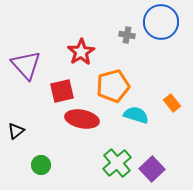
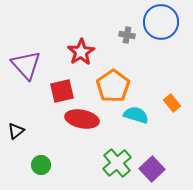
orange pentagon: rotated 20 degrees counterclockwise
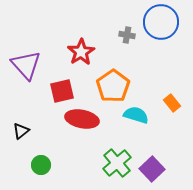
black triangle: moved 5 px right
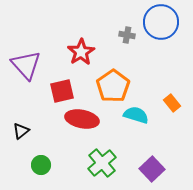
green cross: moved 15 px left
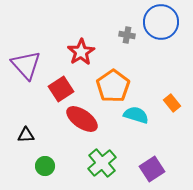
red square: moved 1 px left, 2 px up; rotated 20 degrees counterclockwise
red ellipse: rotated 24 degrees clockwise
black triangle: moved 5 px right, 4 px down; rotated 36 degrees clockwise
green circle: moved 4 px right, 1 px down
purple square: rotated 10 degrees clockwise
